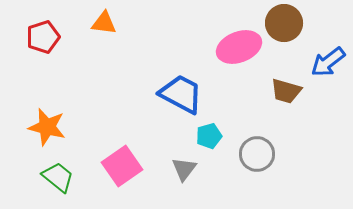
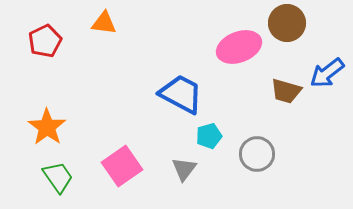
brown circle: moved 3 px right
red pentagon: moved 2 px right, 4 px down; rotated 8 degrees counterclockwise
blue arrow: moved 1 px left, 11 px down
orange star: rotated 21 degrees clockwise
green trapezoid: rotated 16 degrees clockwise
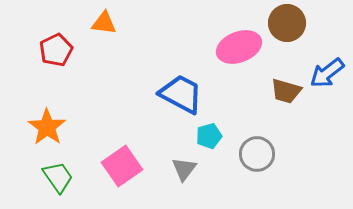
red pentagon: moved 11 px right, 9 px down
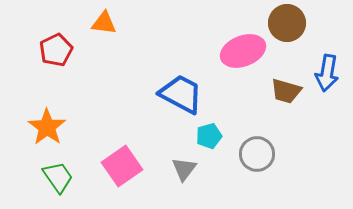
pink ellipse: moved 4 px right, 4 px down
blue arrow: rotated 42 degrees counterclockwise
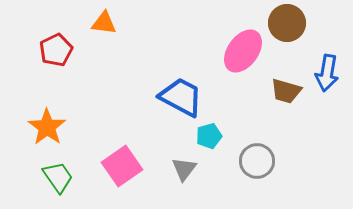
pink ellipse: rotated 33 degrees counterclockwise
blue trapezoid: moved 3 px down
gray circle: moved 7 px down
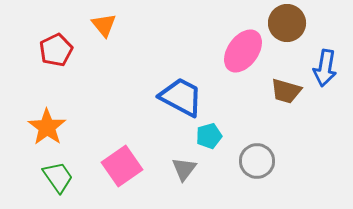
orange triangle: moved 2 px down; rotated 44 degrees clockwise
blue arrow: moved 2 px left, 5 px up
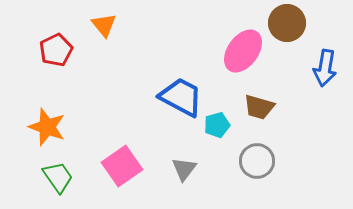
brown trapezoid: moved 27 px left, 16 px down
orange star: rotated 15 degrees counterclockwise
cyan pentagon: moved 8 px right, 11 px up
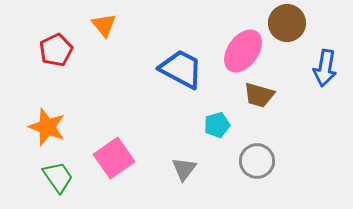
blue trapezoid: moved 28 px up
brown trapezoid: moved 12 px up
pink square: moved 8 px left, 8 px up
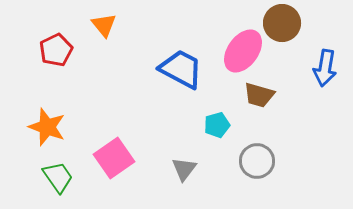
brown circle: moved 5 px left
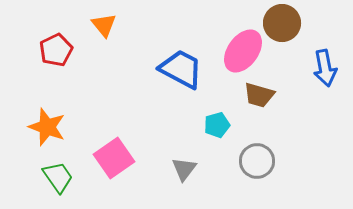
blue arrow: rotated 21 degrees counterclockwise
